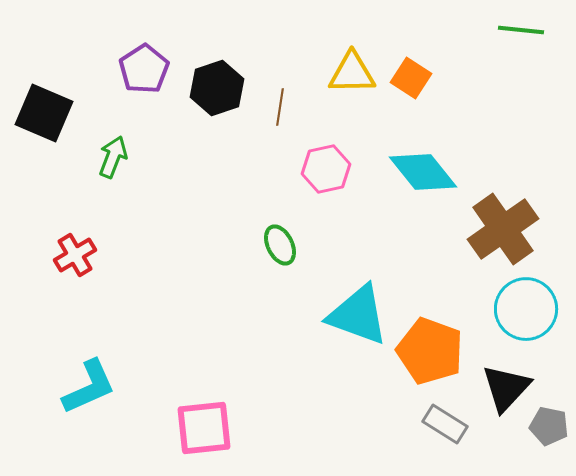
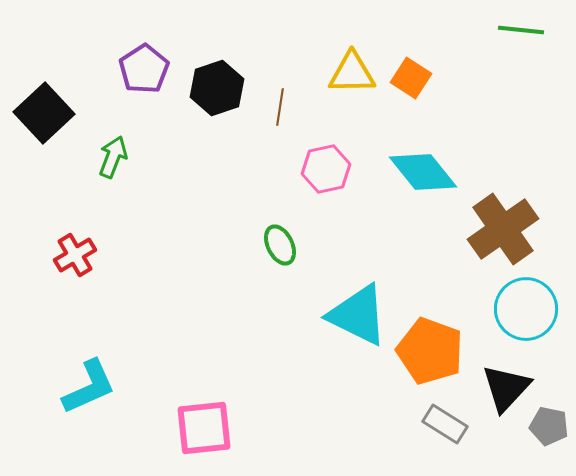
black square: rotated 24 degrees clockwise
cyan triangle: rotated 6 degrees clockwise
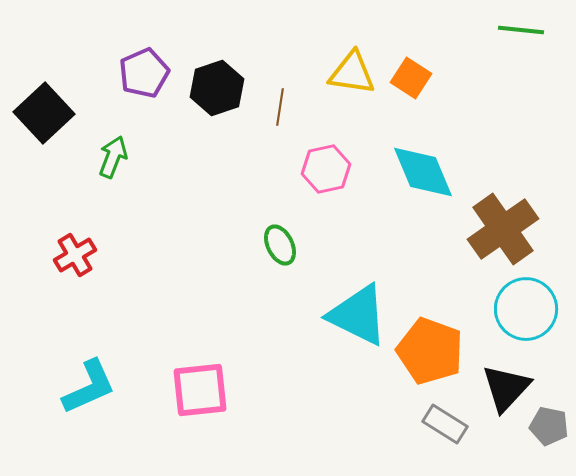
purple pentagon: moved 4 px down; rotated 9 degrees clockwise
yellow triangle: rotated 9 degrees clockwise
cyan diamond: rotated 16 degrees clockwise
pink square: moved 4 px left, 38 px up
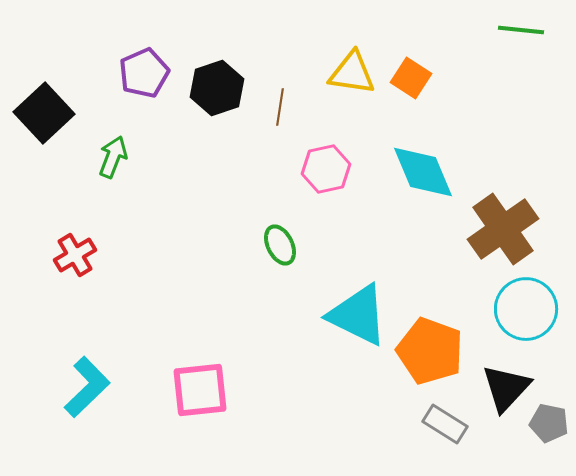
cyan L-shape: moved 2 px left; rotated 20 degrees counterclockwise
gray pentagon: moved 3 px up
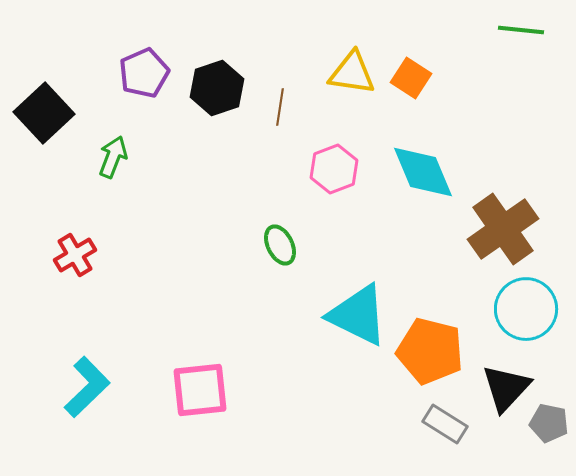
pink hexagon: moved 8 px right; rotated 9 degrees counterclockwise
orange pentagon: rotated 6 degrees counterclockwise
